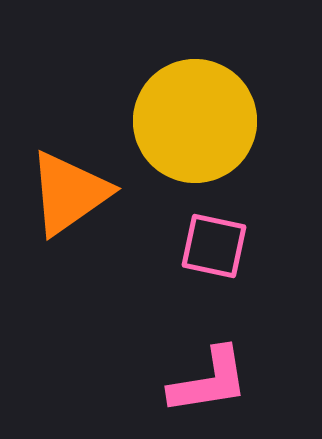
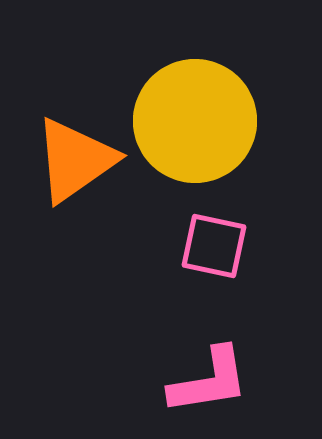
orange triangle: moved 6 px right, 33 px up
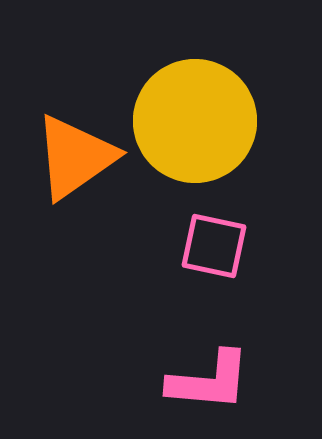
orange triangle: moved 3 px up
pink L-shape: rotated 14 degrees clockwise
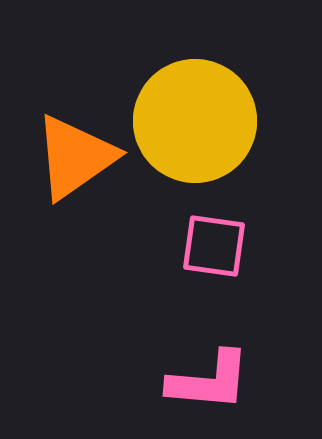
pink square: rotated 4 degrees counterclockwise
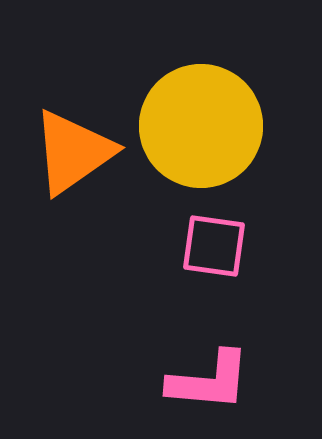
yellow circle: moved 6 px right, 5 px down
orange triangle: moved 2 px left, 5 px up
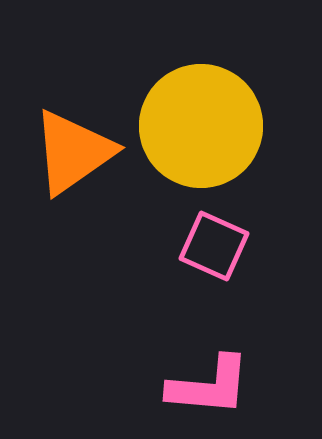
pink square: rotated 16 degrees clockwise
pink L-shape: moved 5 px down
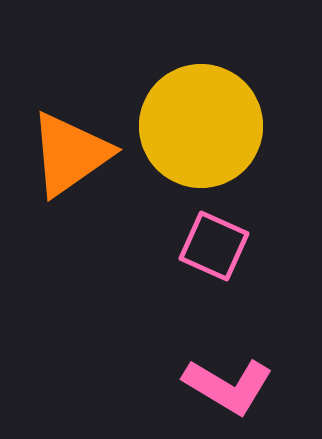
orange triangle: moved 3 px left, 2 px down
pink L-shape: moved 19 px right; rotated 26 degrees clockwise
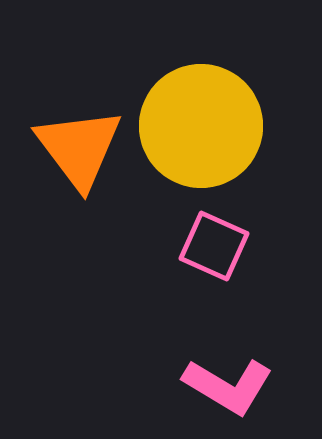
orange triangle: moved 9 px right, 6 px up; rotated 32 degrees counterclockwise
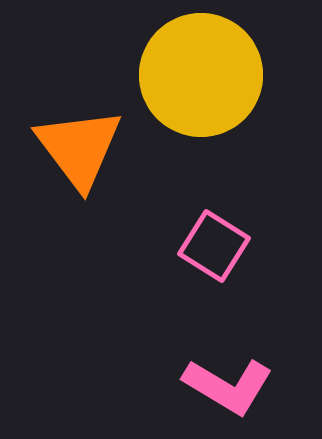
yellow circle: moved 51 px up
pink square: rotated 8 degrees clockwise
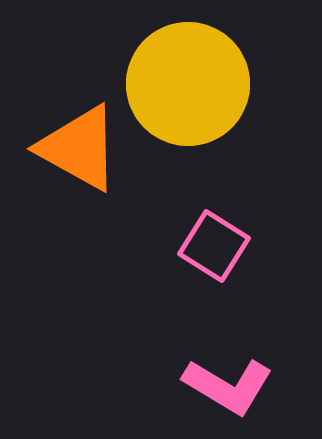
yellow circle: moved 13 px left, 9 px down
orange triangle: rotated 24 degrees counterclockwise
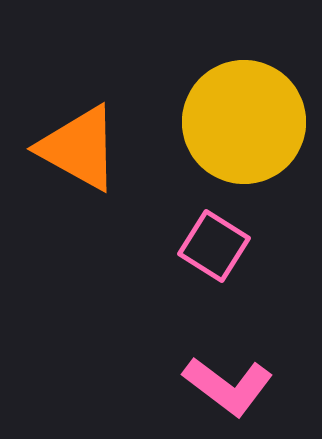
yellow circle: moved 56 px right, 38 px down
pink L-shape: rotated 6 degrees clockwise
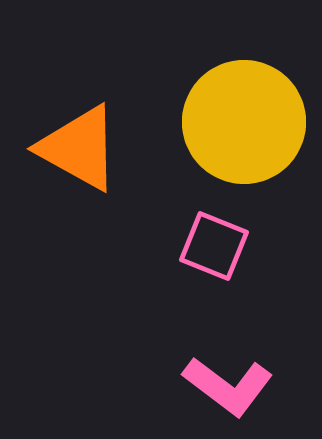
pink square: rotated 10 degrees counterclockwise
